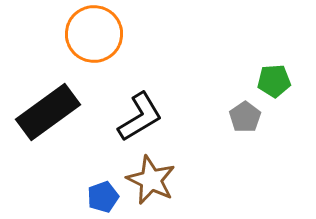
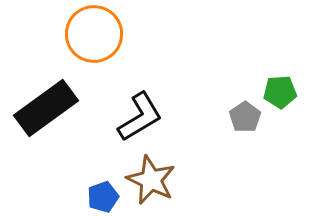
green pentagon: moved 6 px right, 11 px down
black rectangle: moved 2 px left, 4 px up
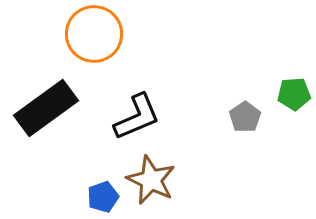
green pentagon: moved 14 px right, 2 px down
black L-shape: moved 3 px left; rotated 8 degrees clockwise
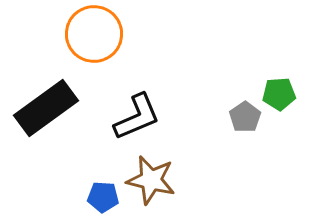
green pentagon: moved 15 px left
brown star: rotated 12 degrees counterclockwise
blue pentagon: rotated 24 degrees clockwise
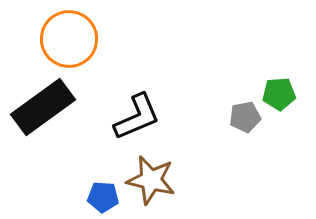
orange circle: moved 25 px left, 5 px down
black rectangle: moved 3 px left, 1 px up
gray pentagon: rotated 24 degrees clockwise
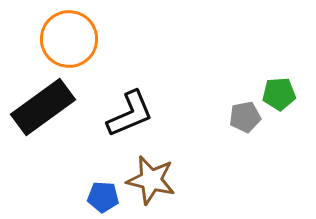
black L-shape: moved 7 px left, 3 px up
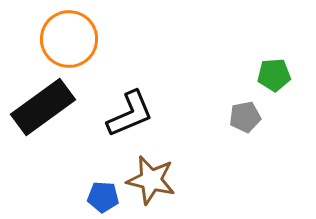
green pentagon: moved 5 px left, 19 px up
